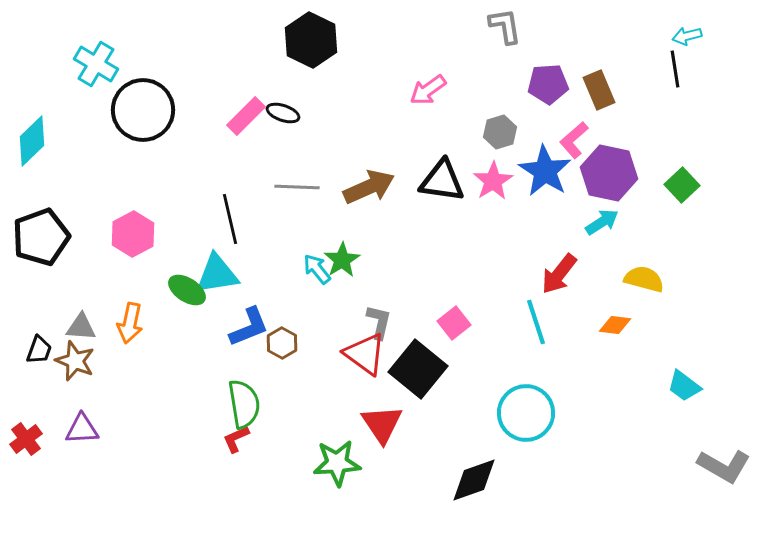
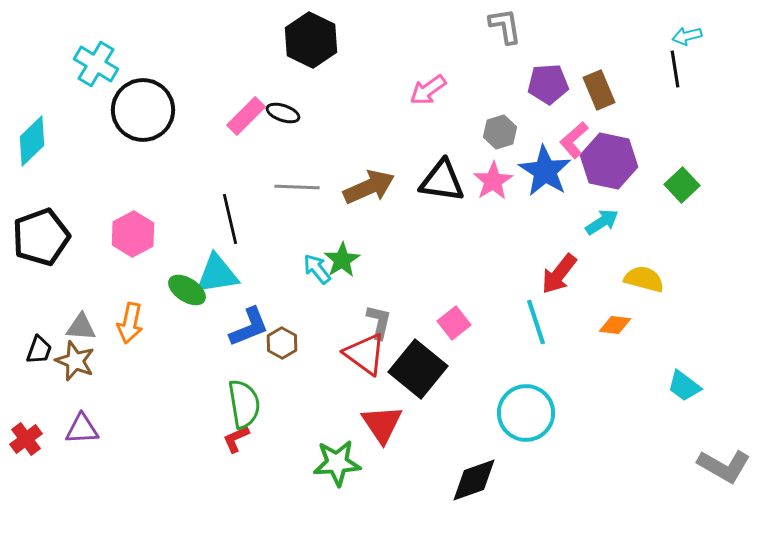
purple hexagon at (609, 173): moved 12 px up
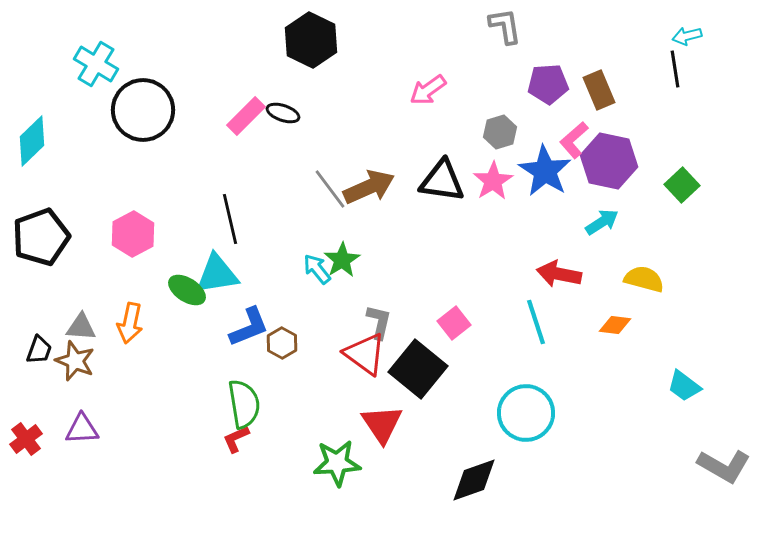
gray line at (297, 187): moved 33 px right, 2 px down; rotated 51 degrees clockwise
red arrow at (559, 274): rotated 63 degrees clockwise
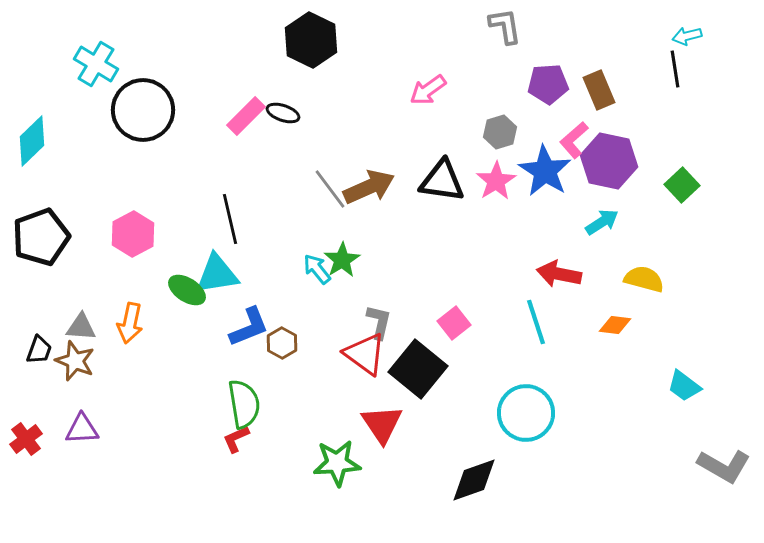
pink star at (493, 181): moved 3 px right
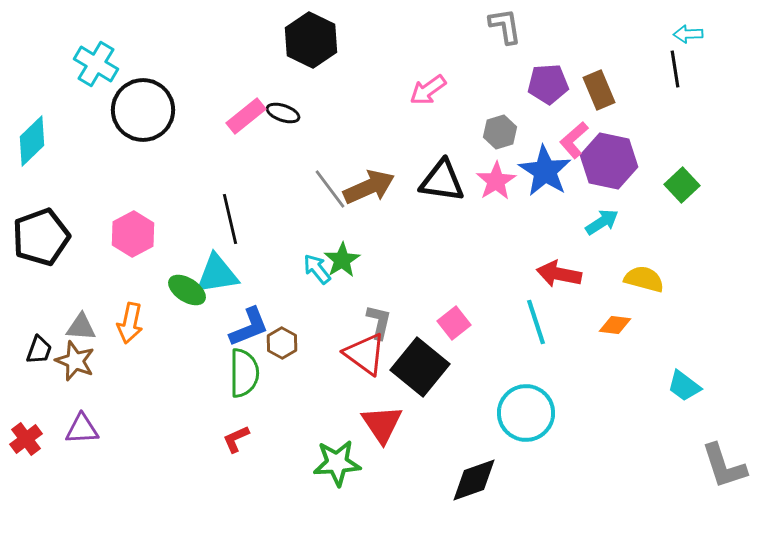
cyan arrow at (687, 36): moved 1 px right, 2 px up; rotated 12 degrees clockwise
pink rectangle at (246, 116): rotated 6 degrees clockwise
black square at (418, 369): moved 2 px right, 2 px up
green semicircle at (244, 404): moved 31 px up; rotated 9 degrees clockwise
gray L-shape at (724, 466): rotated 42 degrees clockwise
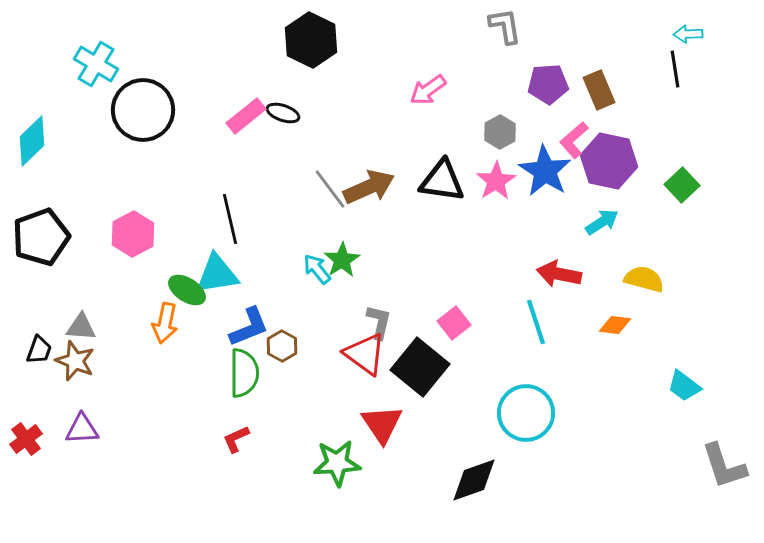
gray hexagon at (500, 132): rotated 12 degrees counterclockwise
orange arrow at (130, 323): moved 35 px right
brown hexagon at (282, 343): moved 3 px down
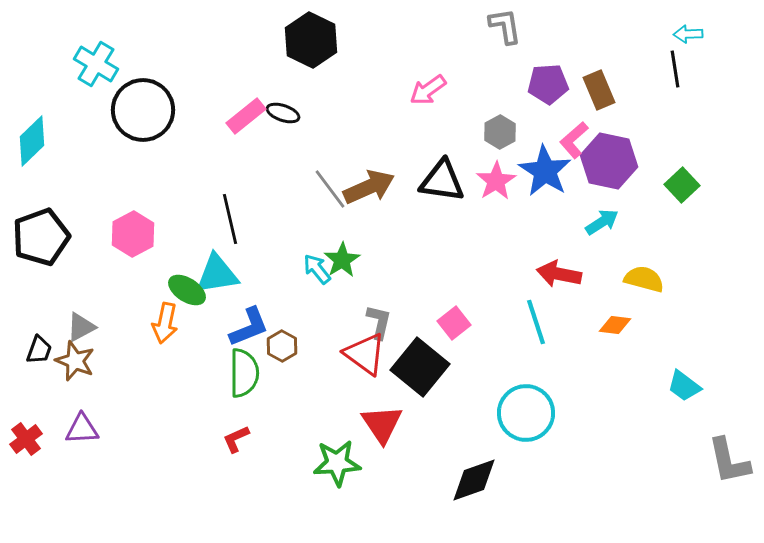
gray triangle at (81, 327): rotated 32 degrees counterclockwise
gray L-shape at (724, 466): moved 5 px right, 5 px up; rotated 6 degrees clockwise
